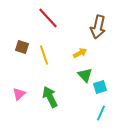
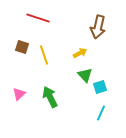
red line: moved 10 px left; rotated 30 degrees counterclockwise
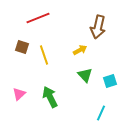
red line: rotated 40 degrees counterclockwise
yellow arrow: moved 3 px up
cyan square: moved 10 px right, 6 px up
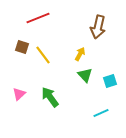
yellow arrow: moved 4 px down; rotated 32 degrees counterclockwise
yellow line: moved 1 px left; rotated 18 degrees counterclockwise
green arrow: rotated 10 degrees counterclockwise
cyan line: rotated 42 degrees clockwise
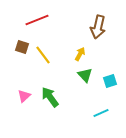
red line: moved 1 px left, 2 px down
pink triangle: moved 5 px right, 2 px down
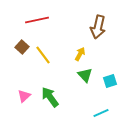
red line: rotated 10 degrees clockwise
brown square: rotated 24 degrees clockwise
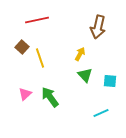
yellow line: moved 3 px left, 3 px down; rotated 18 degrees clockwise
cyan square: rotated 24 degrees clockwise
pink triangle: moved 1 px right, 2 px up
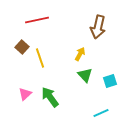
cyan square: rotated 24 degrees counterclockwise
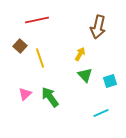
brown square: moved 2 px left, 1 px up
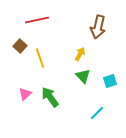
green triangle: moved 2 px left, 1 px down
cyan line: moved 4 px left; rotated 21 degrees counterclockwise
